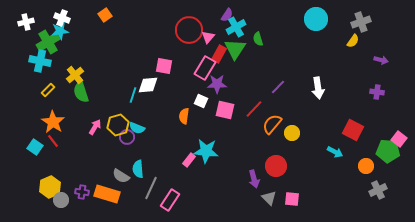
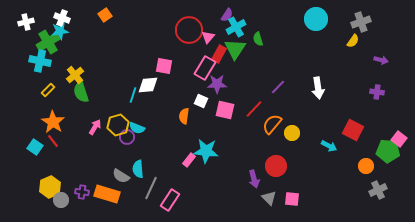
cyan arrow at (335, 152): moved 6 px left, 6 px up
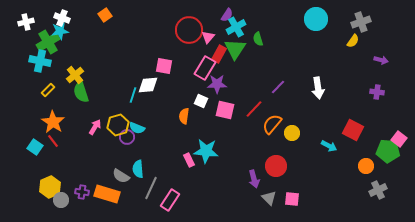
pink rectangle at (189, 160): rotated 64 degrees counterclockwise
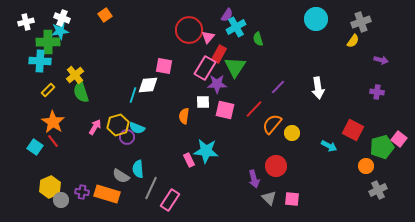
green cross at (48, 42): rotated 30 degrees clockwise
green triangle at (235, 49): moved 18 px down
cyan cross at (40, 61): rotated 10 degrees counterclockwise
white square at (201, 101): moved 2 px right, 1 px down; rotated 24 degrees counterclockwise
green pentagon at (388, 151): moved 6 px left, 4 px up; rotated 20 degrees counterclockwise
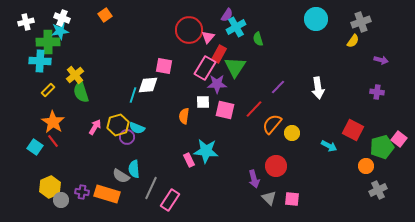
cyan semicircle at (138, 169): moved 4 px left
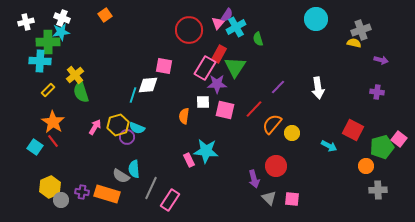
gray cross at (361, 22): moved 8 px down
cyan star at (60, 31): moved 1 px right, 1 px down
pink triangle at (208, 37): moved 10 px right, 14 px up
yellow semicircle at (353, 41): moved 1 px right, 2 px down; rotated 112 degrees counterclockwise
gray cross at (378, 190): rotated 24 degrees clockwise
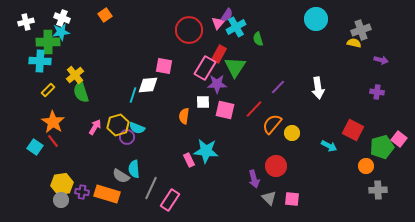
yellow hexagon at (50, 187): moved 12 px right, 3 px up; rotated 15 degrees clockwise
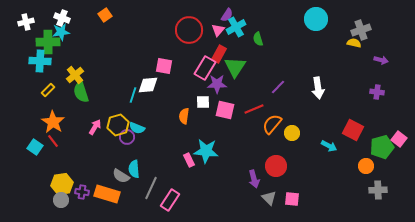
pink triangle at (218, 23): moved 7 px down
red line at (254, 109): rotated 24 degrees clockwise
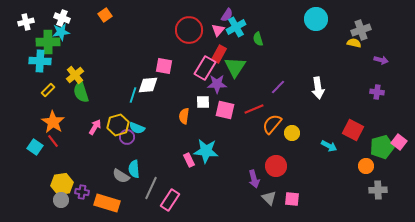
pink square at (399, 139): moved 3 px down
orange rectangle at (107, 194): moved 9 px down
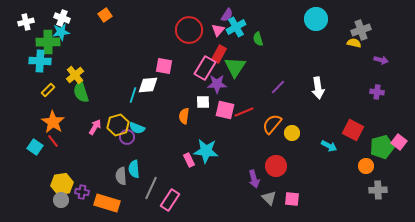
red line at (254, 109): moved 10 px left, 3 px down
gray semicircle at (121, 176): rotated 54 degrees clockwise
